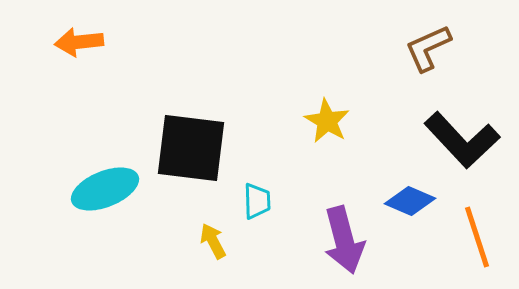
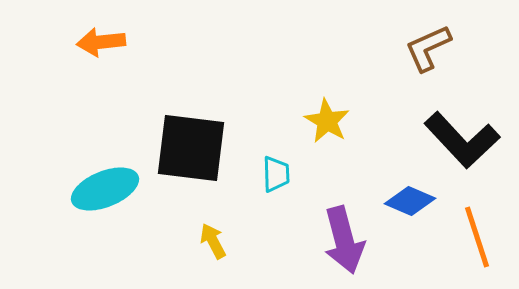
orange arrow: moved 22 px right
cyan trapezoid: moved 19 px right, 27 px up
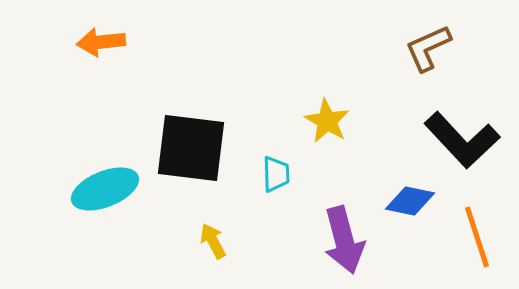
blue diamond: rotated 12 degrees counterclockwise
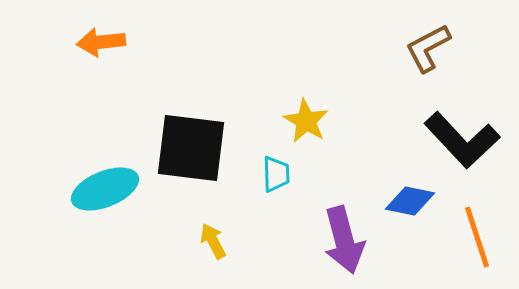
brown L-shape: rotated 4 degrees counterclockwise
yellow star: moved 21 px left
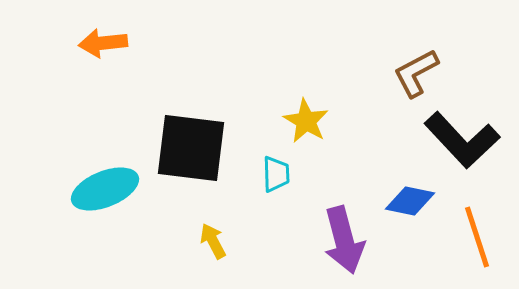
orange arrow: moved 2 px right, 1 px down
brown L-shape: moved 12 px left, 25 px down
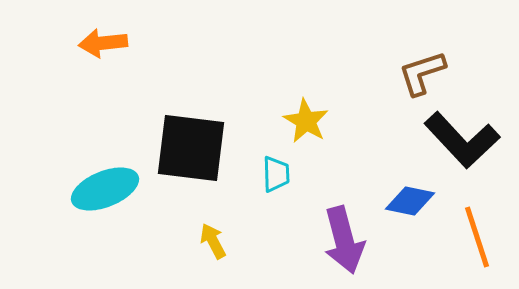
brown L-shape: moved 6 px right; rotated 10 degrees clockwise
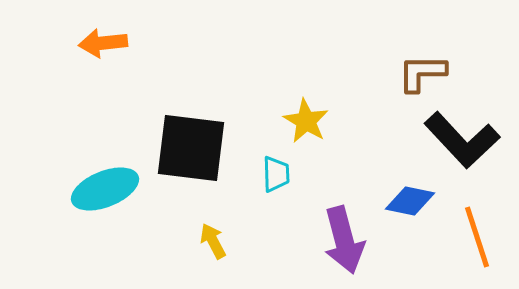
brown L-shape: rotated 18 degrees clockwise
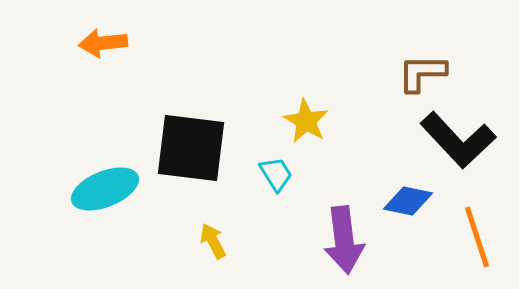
black L-shape: moved 4 px left
cyan trapezoid: rotated 30 degrees counterclockwise
blue diamond: moved 2 px left
purple arrow: rotated 8 degrees clockwise
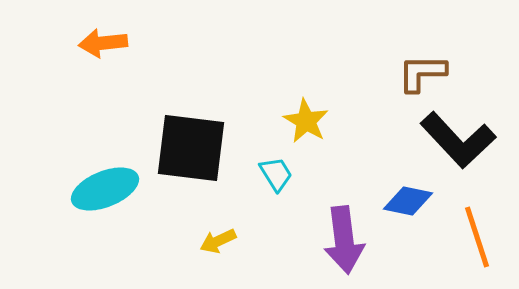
yellow arrow: moved 5 px right; rotated 87 degrees counterclockwise
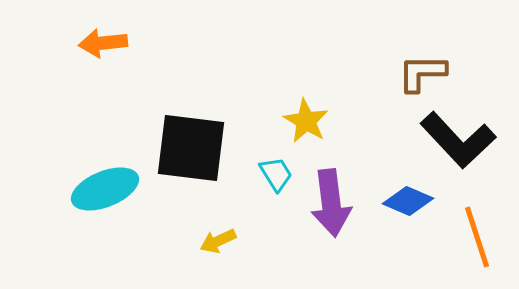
blue diamond: rotated 12 degrees clockwise
purple arrow: moved 13 px left, 37 px up
